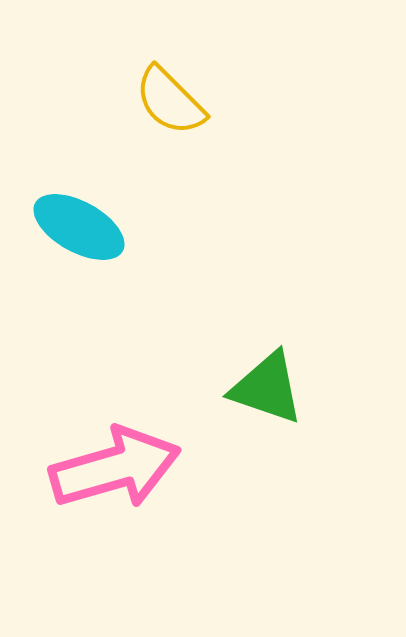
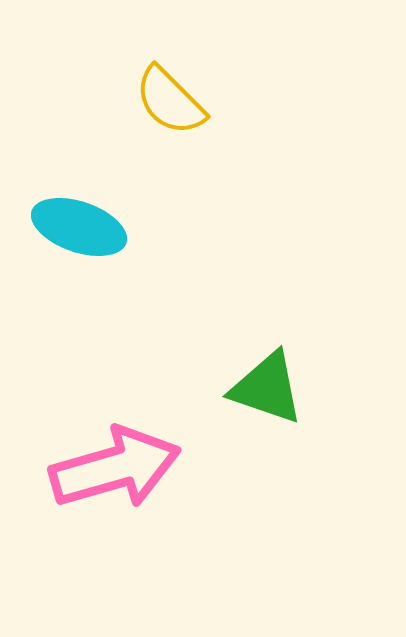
cyan ellipse: rotated 10 degrees counterclockwise
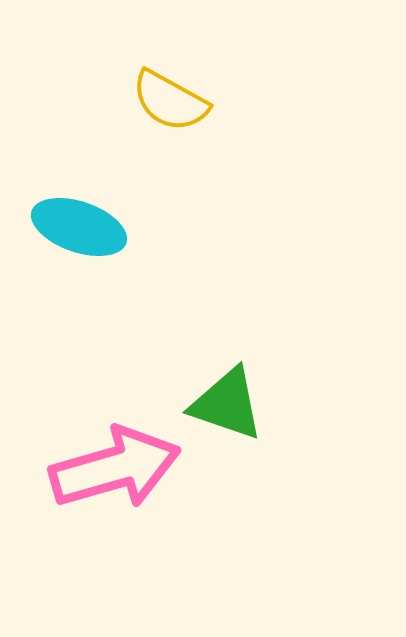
yellow semicircle: rotated 16 degrees counterclockwise
green triangle: moved 40 px left, 16 px down
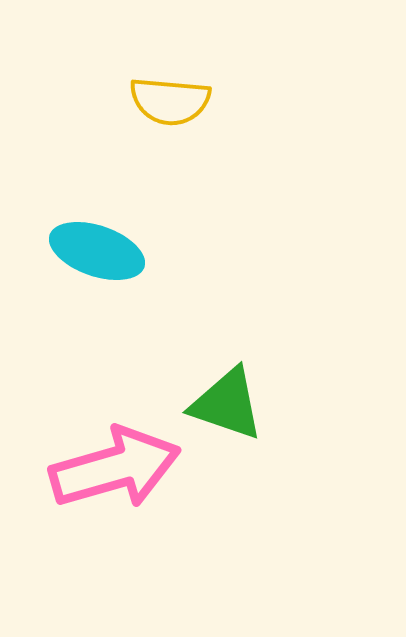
yellow semicircle: rotated 24 degrees counterclockwise
cyan ellipse: moved 18 px right, 24 px down
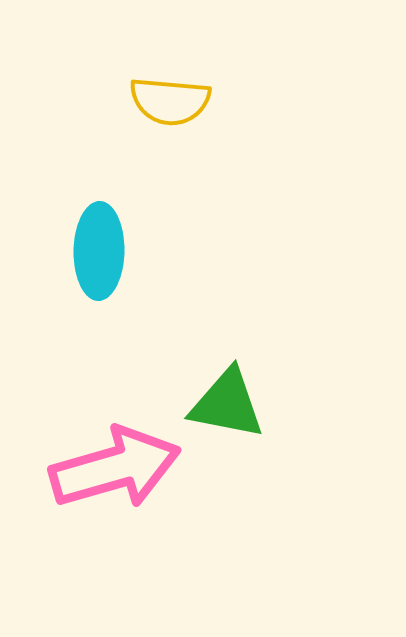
cyan ellipse: moved 2 px right; rotated 72 degrees clockwise
green triangle: rotated 8 degrees counterclockwise
